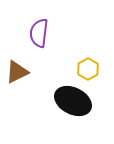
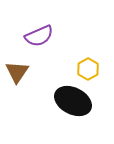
purple semicircle: moved 3 px down; rotated 120 degrees counterclockwise
brown triangle: rotated 30 degrees counterclockwise
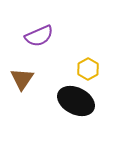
brown triangle: moved 5 px right, 7 px down
black ellipse: moved 3 px right
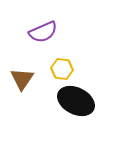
purple semicircle: moved 4 px right, 4 px up
yellow hexagon: moved 26 px left; rotated 25 degrees counterclockwise
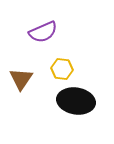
brown triangle: moved 1 px left
black ellipse: rotated 18 degrees counterclockwise
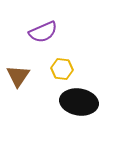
brown triangle: moved 3 px left, 3 px up
black ellipse: moved 3 px right, 1 px down
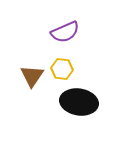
purple semicircle: moved 22 px right
brown triangle: moved 14 px right
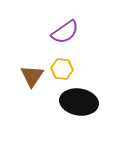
purple semicircle: rotated 12 degrees counterclockwise
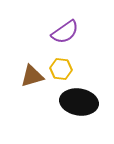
yellow hexagon: moved 1 px left
brown triangle: rotated 40 degrees clockwise
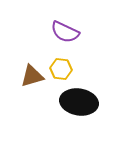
purple semicircle: rotated 60 degrees clockwise
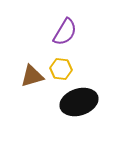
purple semicircle: rotated 84 degrees counterclockwise
black ellipse: rotated 27 degrees counterclockwise
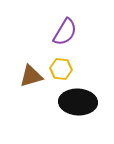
brown triangle: moved 1 px left
black ellipse: moved 1 px left; rotated 21 degrees clockwise
